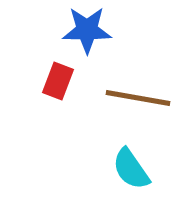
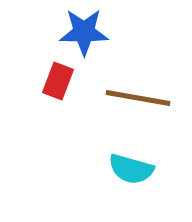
blue star: moved 3 px left, 2 px down
cyan semicircle: rotated 39 degrees counterclockwise
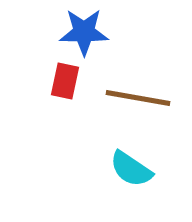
red rectangle: moved 7 px right; rotated 9 degrees counterclockwise
cyan semicircle: rotated 18 degrees clockwise
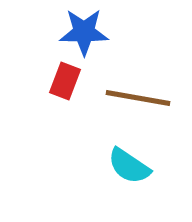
red rectangle: rotated 9 degrees clockwise
cyan semicircle: moved 2 px left, 3 px up
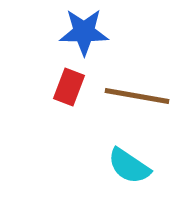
red rectangle: moved 4 px right, 6 px down
brown line: moved 1 px left, 2 px up
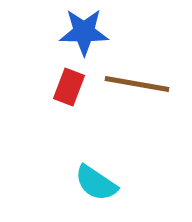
brown line: moved 12 px up
cyan semicircle: moved 33 px left, 17 px down
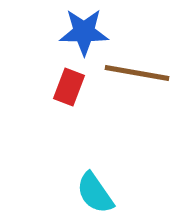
brown line: moved 11 px up
cyan semicircle: moved 1 px left, 10 px down; rotated 21 degrees clockwise
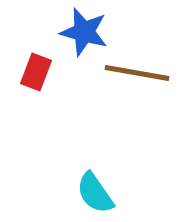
blue star: rotated 15 degrees clockwise
red rectangle: moved 33 px left, 15 px up
